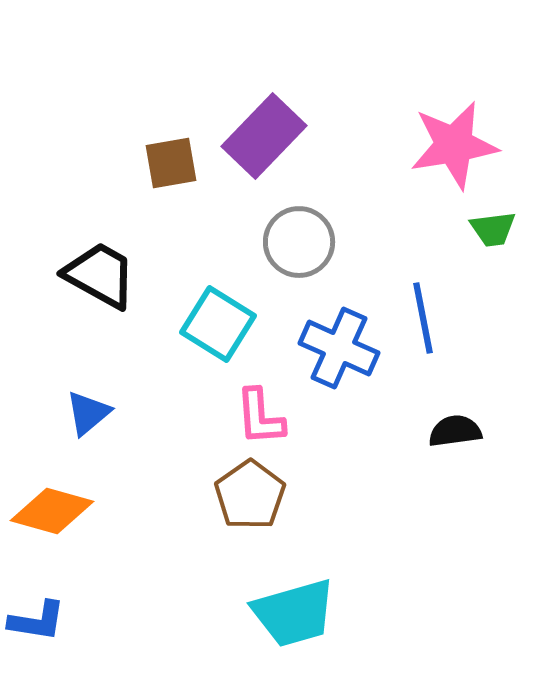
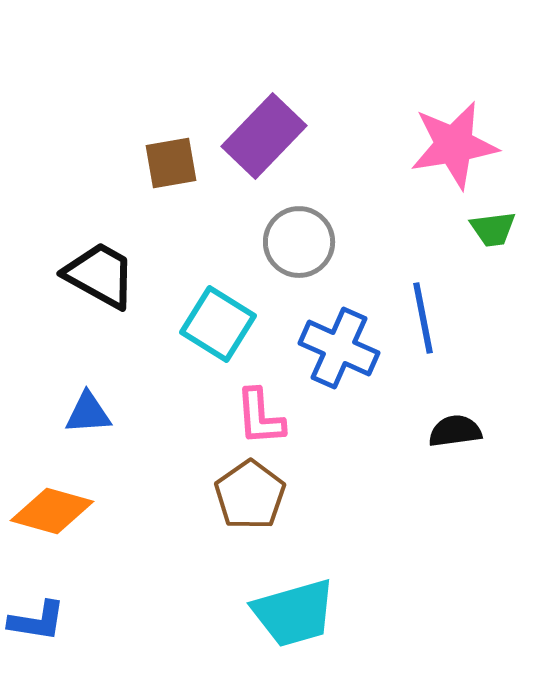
blue triangle: rotated 36 degrees clockwise
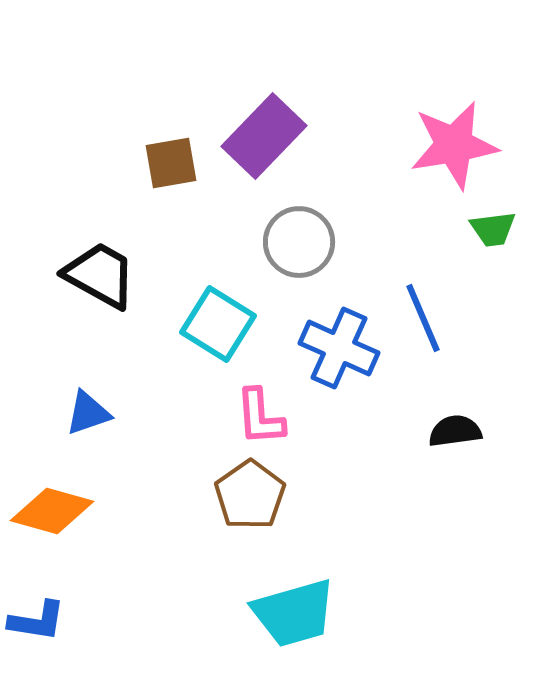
blue line: rotated 12 degrees counterclockwise
blue triangle: rotated 15 degrees counterclockwise
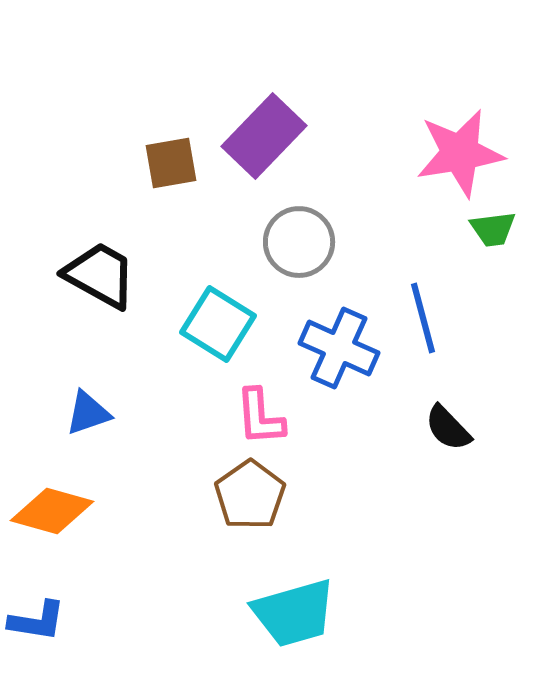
pink star: moved 6 px right, 8 px down
blue line: rotated 8 degrees clockwise
black semicircle: moved 7 px left, 3 px up; rotated 126 degrees counterclockwise
